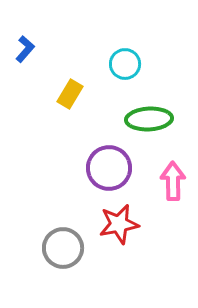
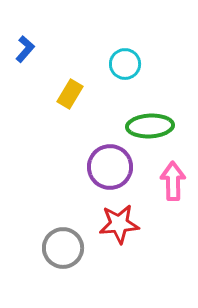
green ellipse: moved 1 px right, 7 px down
purple circle: moved 1 px right, 1 px up
red star: rotated 6 degrees clockwise
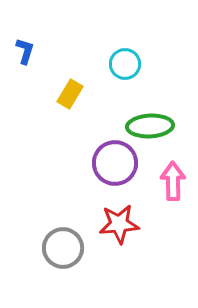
blue L-shape: moved 2 px down; rotated 24 degrees counterclockwise
purple circle: moved 5 px right, 4 px up
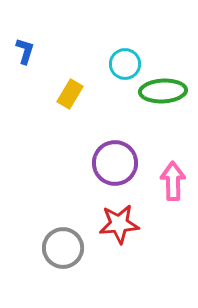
green ellipse: moved 13 px right, 35 px up
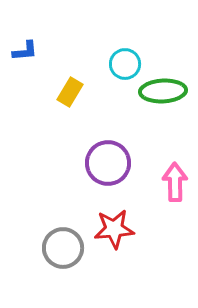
blue L-shape: rotated 68 degrees clockwise
yellow rectangle: moved 2 px up
purple circle: moved 7 px left
pink arrow: moved 2 px right, 1 px down
red star: moved 5 px left, 5 px down
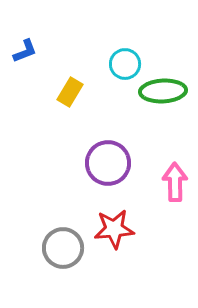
blue L-shape: rotated 16 degrees counterclockwise
